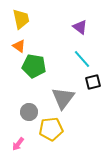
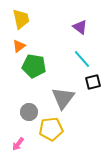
orange triangle: rotated 48 degrees clockwise
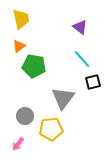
gray circle: moved 4 px left, 4 px down
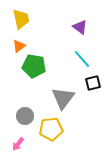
black square: moved 1 px down
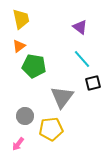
gray triangle: moved 1 px left, 1 px up
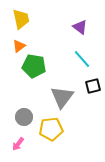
black square: moved 3 px down
gray circle: moved 1 px left, 1 px down
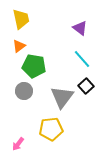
purple triangle: moved 1 px down
black square: moved 7 px left; rotated 28 degrees counterclockwise
gray circle: moved 26 px up
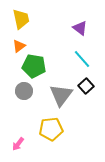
gray triangle: moved 1 px left, 2 px up
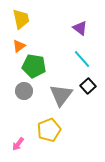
black square: moved 2 px right
yellow pentagon: moved 2 px left, 1 px down; rotated 15 degrees counterclockwise
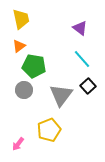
gray circle: moved 1 px up
